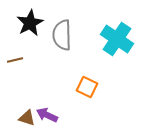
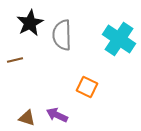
cyan cross: moved 2 px right
purple arrow: moved 10 px right
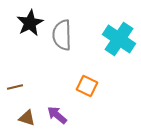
brown line: moved 27 px down
orange square: moved 1 px up
purple arrow: rotated 15 degrees clockwise
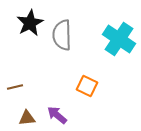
brown triangle: rotated 24 degrees counterclockwise
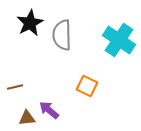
cyan cross: moved 1 px down
purple arrow: moved 8 px left, 5 px up
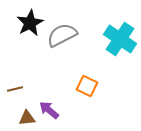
gray semicircle: rotated 64 degrees clockwise
cyan cross: moved 1 px right, 1 px up
brown line: moved 2 px down
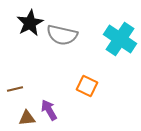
gray semicircle: rotated 140 degrees counterclockwise
purple arrow: rotated 20 degrees clockwise
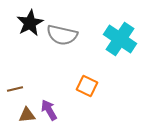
brown triangle: moved 3 px up
